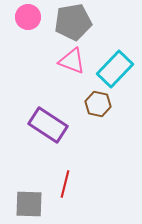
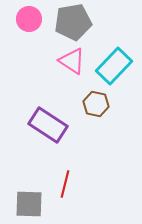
pink circle: moved 1 px right, 2 px down
pink triangle: rotated 12 degrees clockwise
cyan rectangle: moved 1 px left, 3 px up
brown hexagon: moved 2 px left
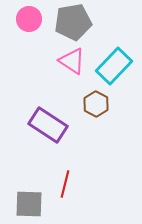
brown hexagon: rotated 15 degrees clockwise
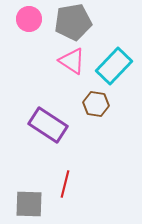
brown hexagon: rotated 20 degrees counterclockwise
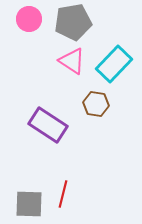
cyan rectangle: moved 2 px up
red line: moved 2 px left, 10 px down
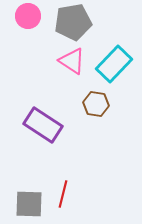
pink circle: moved 1 px left, 3 px up
purple rectangle: moved 5 px left
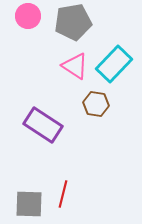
pink triangle: moved 3 px right, 5 px down
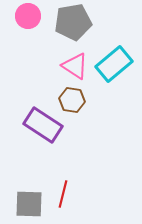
cyan rectangle: rotated 6 degrees clockwise
brown hexagon: moved 24 px left, 4 px up
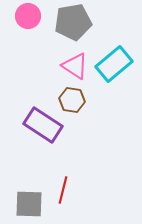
red line: moved 4 px up
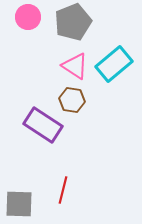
pink circle: moved 1 px down
gray pentagon: rotated 12 degrees counterclockwise
gray square: moved 10 px left
